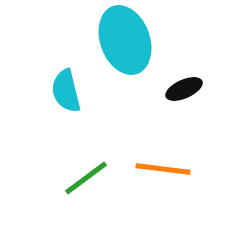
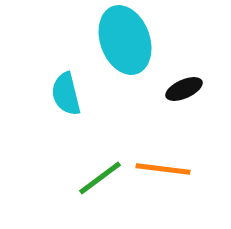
cyan semicircle: moved 3 px down
green line: moved 14 px right
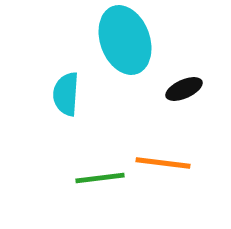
cyan semicircle: rotated 18 degrees clockwise
orange line: moved 6 px up
green line: rotated 30 degrees clockwise
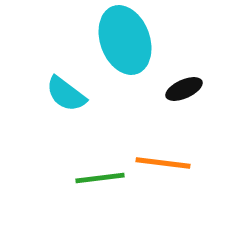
cyan semicircle: rotated 57 degrees counterclockwise
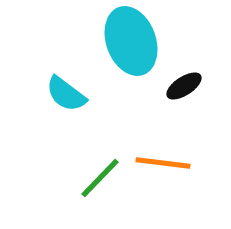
cyan ellipse: moved 6 px right, 1 px down
black ellipse: moved 3 px up; rotated 9 degrees counterclockwise
green line: rotated 39 degrees counterclockwise
